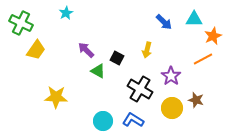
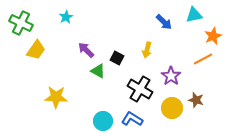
cyan star: moved 4 px down
cyan triangle: moved 4 px up; rotated 12 degrees counterclockwise
blue L-shape: moved 1 px left, 1 px up
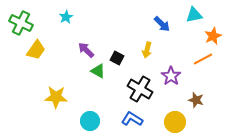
blue arrow: moved 2 px left, 2 px down
yellow circle: moved 3 px right, 14 px down
cyan circle: moved 13 px left
